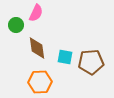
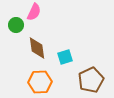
pink semicircle: moved 2 px left, 1 px up
cyan square: rotated 28 degrees counterclockwise
brown pentagon: moved 18 px down; rotated 20 degrees counterclockwise
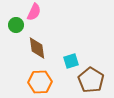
cyan square: moved 6 px right, 4 px down
brown pentagon: rotated 15 degrees counterclockwise
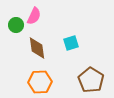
pink semicircle: moved 4 px down
cyan square: moved 18 px up
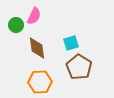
brown pentagon: moved 12 px left, 13 px up
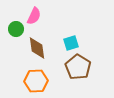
green circle: moved 4 px down
brown pentagon: moved 1 px left
orange hexagon: moved 4 px left, 1 px up
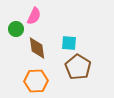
cyan square: moved 2 px left; rotated 21 degrees clockwise
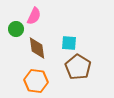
orange hexagon: rotated 10 degrees clockwise
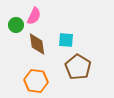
green circle: moved 4 px up
cyan square: moved 3 px left, 3 px up
brown diamond: moved 4 px up
